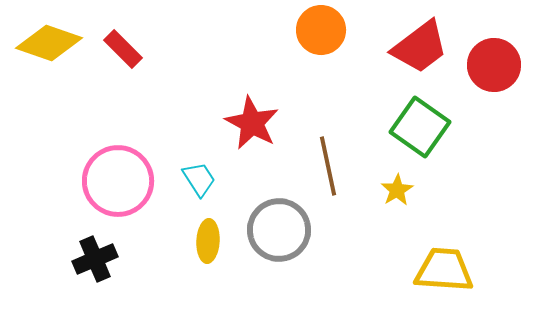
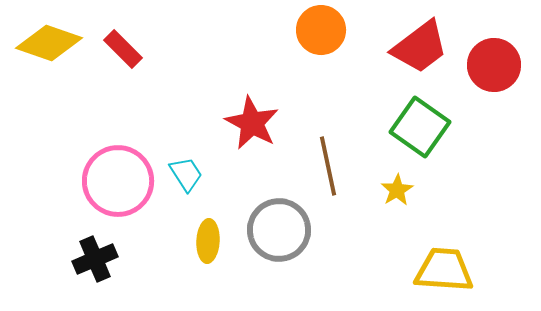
cyan trapezoid: moved 13 px left, 5 px up
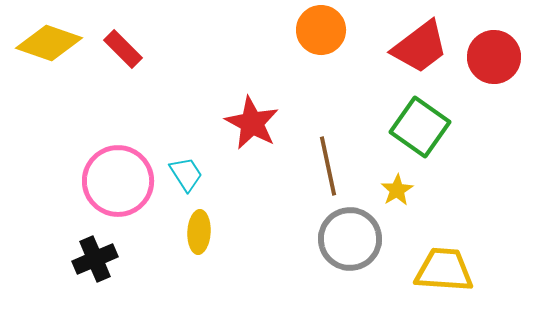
red circle: moved 8 px up
gray circle: moved 71 px right, 9 px down
yellow ellipse: moved 9 px left, 9 px up
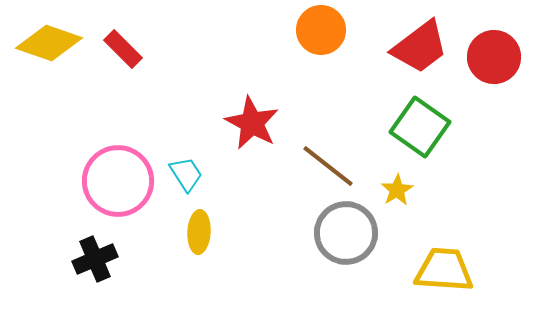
brown line: rotated 40 degrees counterclockwise
gray circle: moved 4 px left, 6 px up
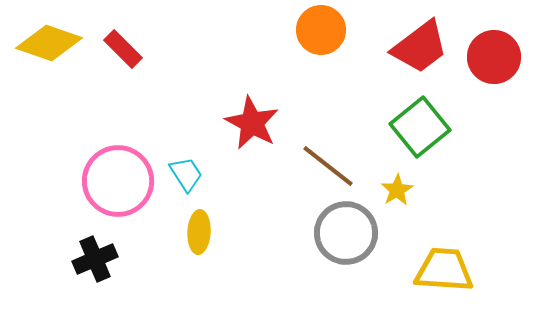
green square: rotated 16 degrees clockwise
